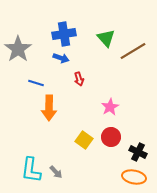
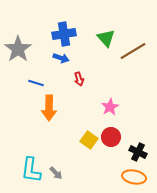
yellow square: moved 5 px right
gray arrow: moved 1 px down
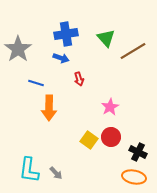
blue cross: moved 2 px right
cyan L-shape: moved 2 px left
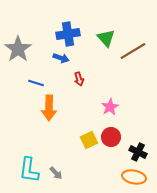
blue cross: moved 2 px right
yellow square: rotated 30 degrees clockwise
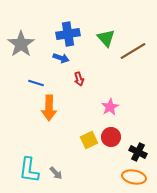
gray star: moved 3 px right, 5 px up
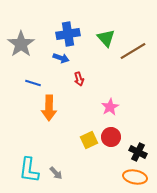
blue line: moved 3 px left
orange ellipse: moved 1 px right
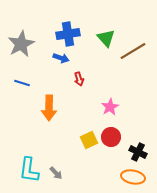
gray star: rotated 8 degrees clockwise
blue line: moved 11 px left
orange ellipse: moved 2 px left
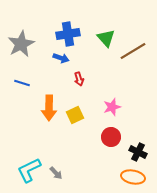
pink star: moved 2 px right; rotated 12 degrees clockwise
yellow square: moved 14 px left, 25 px up
cyan L-shape: rotated 56 degrees clockwise
